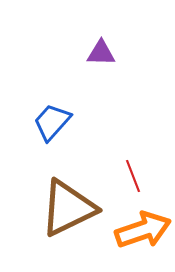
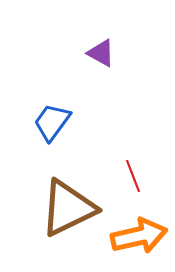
purple triangle: rotated 28 degrees clockwise
blue trapezoid: rotated 6 degrees counterclockwise
orange arrow: moved 4 px left, 6 px down; rotated 6 degrees clockwise
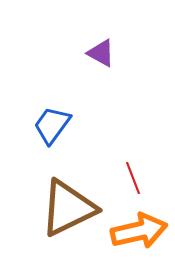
blue trapezoid: moved 3 px down
red line: moved 2 px down
orange arrow: moved 5 px up
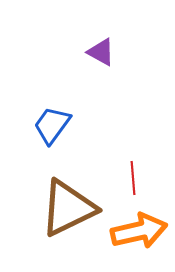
purple triangle: moved 1 px up
red line: rotated 16 degrees clockwise
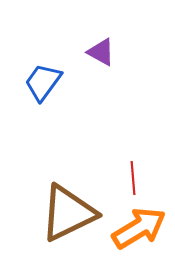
blue trapezoid: moved 9 px left, 43 px up
brown triangle: moved 5 px down
orange arrow: moved 3 px up; rotated 18 degrees counterclockwise
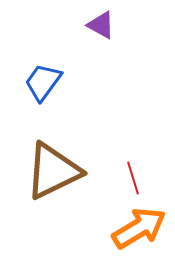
purple triangle: moved 27 px up
red line: rotated 12 degrees counterclockwise
brown triangle: moved 15 px left, 42 px up
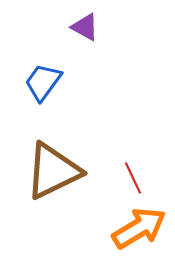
purple triangle: moved 16 px left, 2 px down
red line: rotated 8 degrees counterclockwise
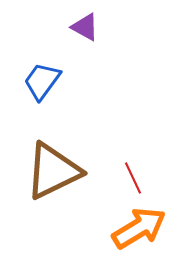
blue trapezoid: moved 1 px left, 1 px up
